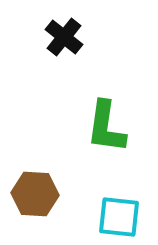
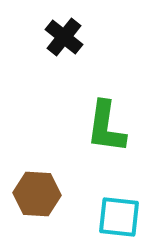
brown hexagon: moved 2 px right
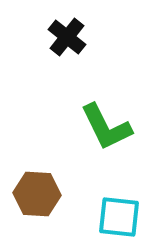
black cross: moved 3 px right
green L-shape: rotated 34 degrees counterclockwise
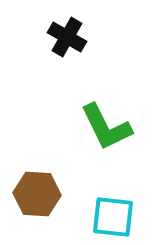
black cross: rotated 9 degrees counterclockwise
cyan square: moved 6 px left
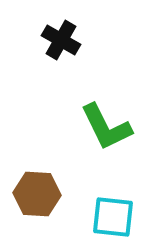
black cross: moved 6 px left, 3 px down
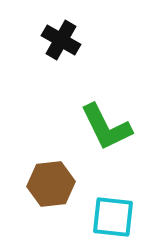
brown hexagon: moved 14 px right, 10 px up; rotated 9 degrees counterclockwise
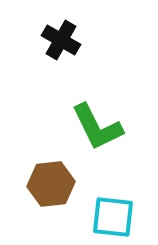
green L-shape: moved 9 px left
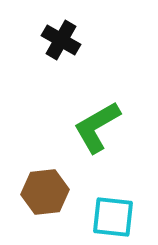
green L-shape: rotated 86 degrees clockwise
brown hexagon: moved 6 px left, 8 px down
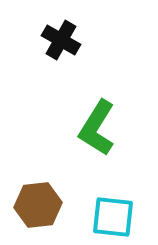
green L-shape: moved 1 px down; rotated 28 degrees counterclockwise
brown hexagon: moved 7 px left, 13 px down
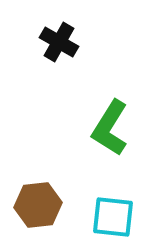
black cross: moved 2 px left, 2 px down
green L-shape: moved 13 px right
